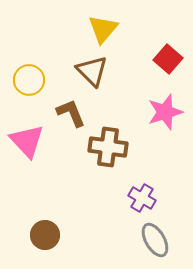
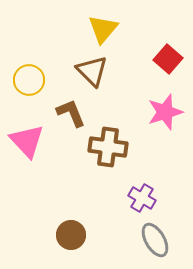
brown circle: moved 26 px right
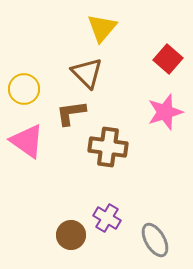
yellow triangle: moved 1 px left, 1 px up
brown triangle: moved 5 px left, 2 px down
yellow circle: moved 5 px left, 9 px down
brown L-shape: rotated 76 degrees counterclockwise
pink triangle: rotated 12 degrees counterclockwise
purple cross: moved 35 px left, 20 px down
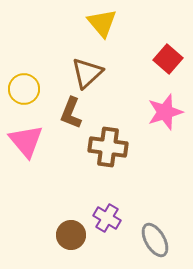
yellow triangle: moved 5 px up; rotated 20 degrees counterclockwise
brown triangle: rotated 32 degrees clockwise
brown L-shape: rotated 60 degrees counterclockwise
pink triangle: moved 1 px left; rotated 15 degrees clockwise
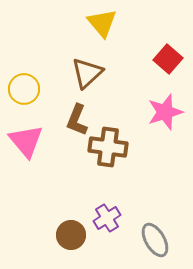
brown L-shape: moved 6 px right, 7 px down
purple cross: rotated 28 degrees clockwise
